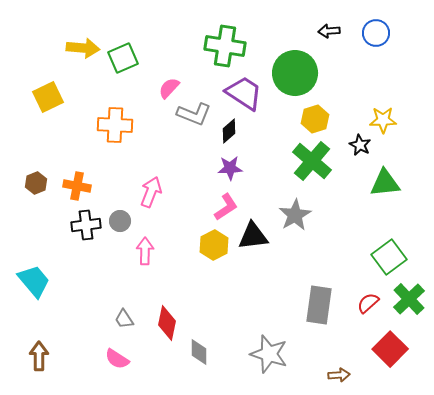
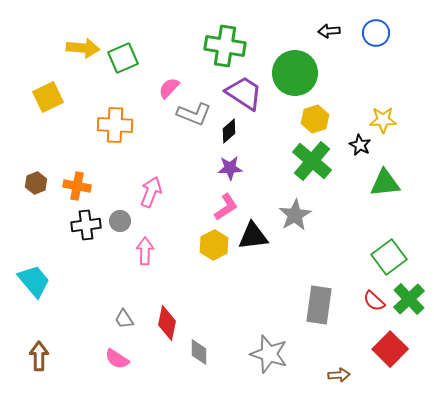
red semicircle at (368, 303): moved 6 px right, 2 px up; rotated 95 degrees counterclockwise
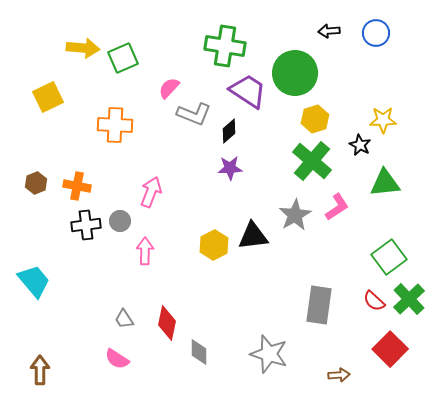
purple trapezoid at (244, 93): moved 4 px right, 2 px up
pink L-shape at (226, 207): moved 111 px right
brown arrow at (39, 356): moved 1 px right, 14 px down
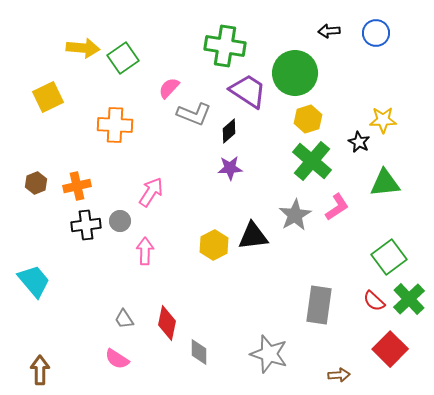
green square at (123, 58): rotated 12 degrees counterclockwise
yellow hexagon at (315, 119): moved 7 px left
black star at (360, 145): moved 1 px left, 3 px up
orange cross at (77, 186): rotated 24 degrees counterclockwise
pink arrow at (151, 192): rotated 12 degrees clockwise
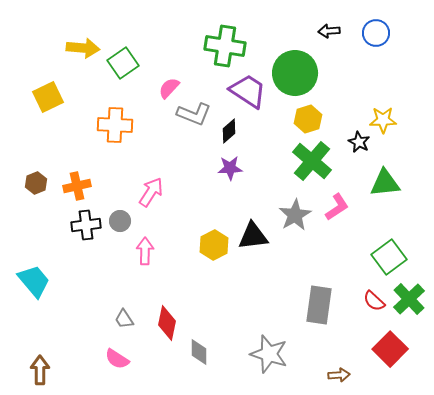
green square at (123, 58): moved 5 px down
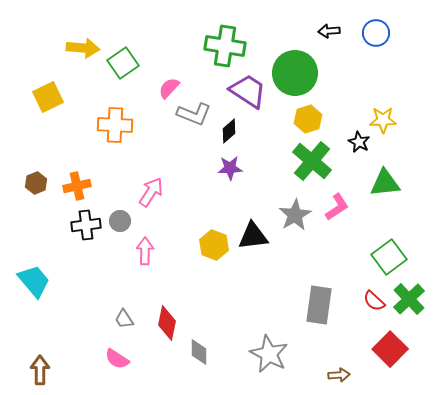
yellow hexagon at (214, 245): rotated 12 degrees counterclockwise
gray star at (269, 354): rotated 9 degrees clockwise
